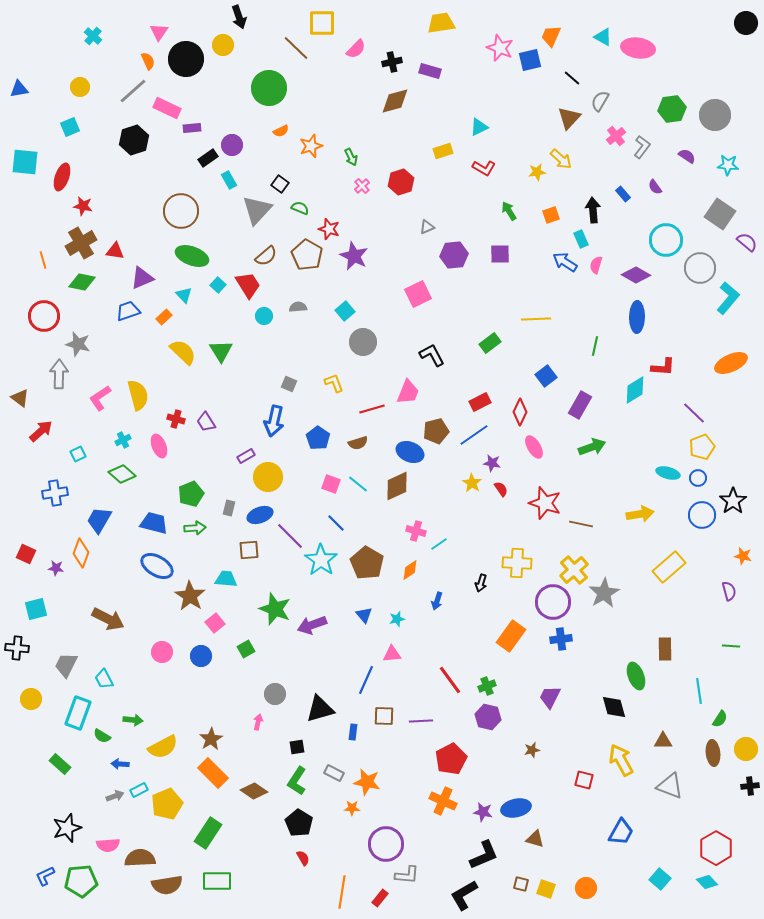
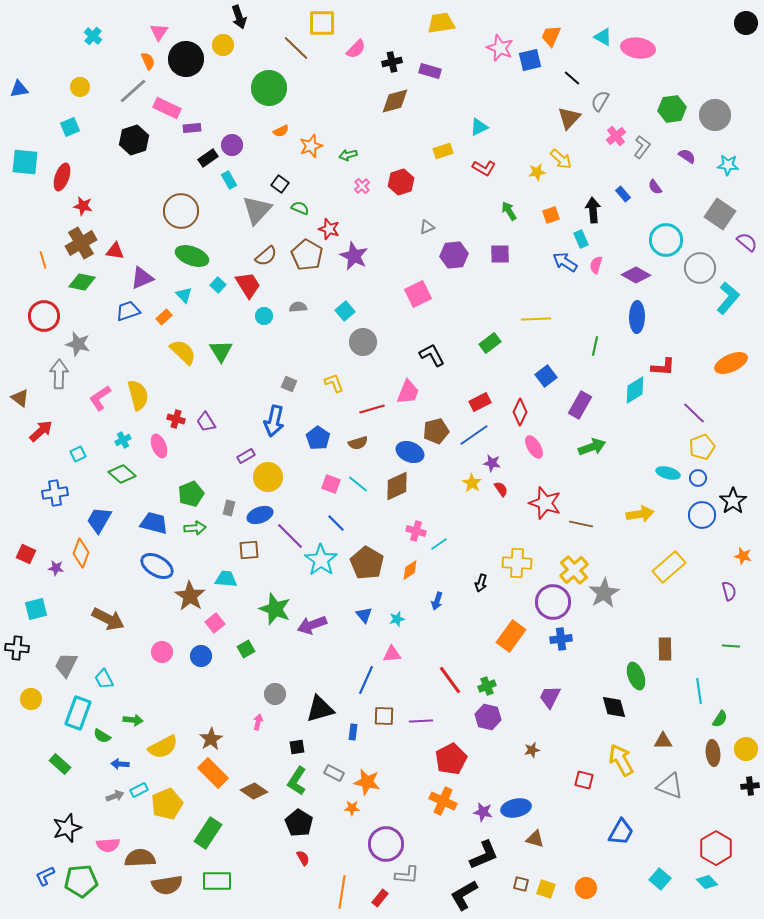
green arrow at (351, 157): moved 3 px left, 2 px up; rotated 102 degrees clockwise
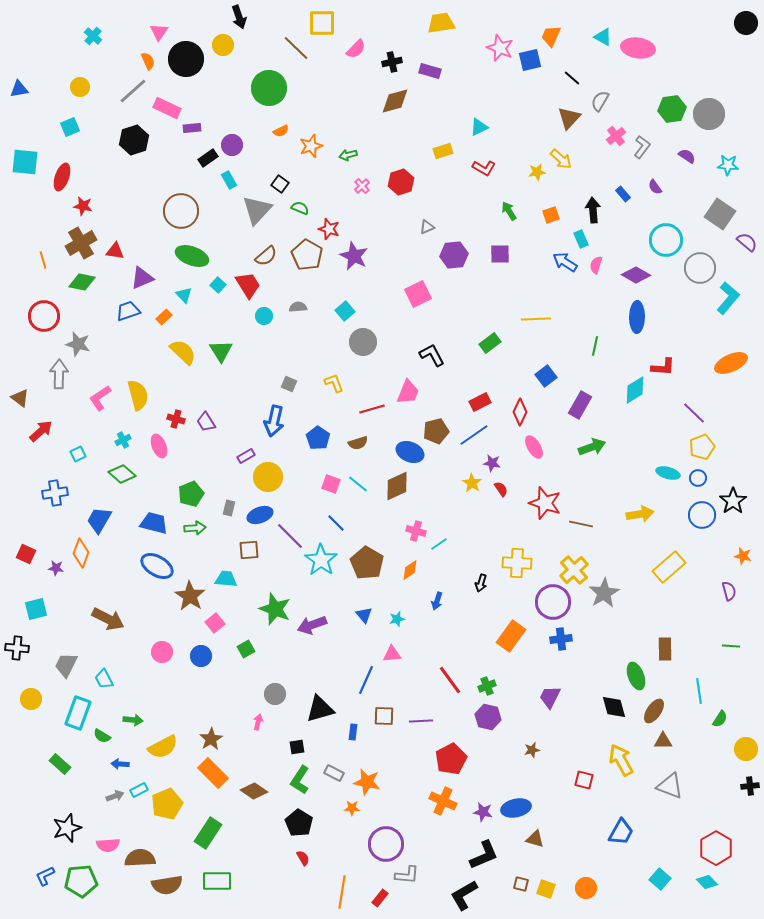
gray circle at (715, 115): moved 6 px left, 1 px up
brown ellipse at (713, 753): moved 59 px left, 42 px up; rotated 40 degrees clockwise
green L-shape at (297, 781): moved 3 px right, 1 px up
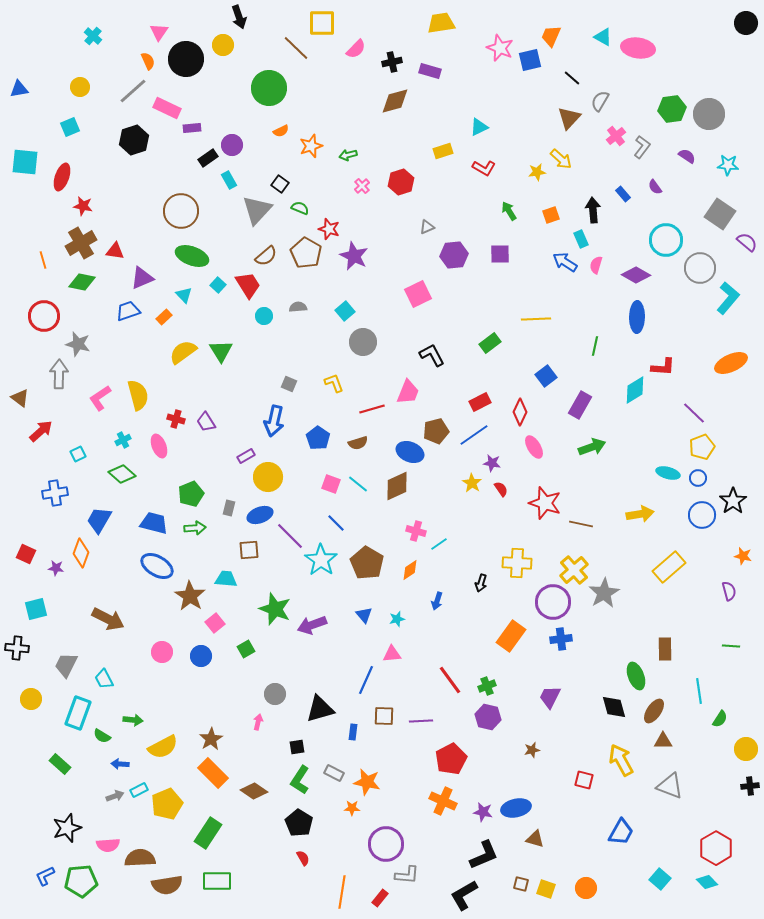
brown pentagon at (307, 255): moved 1 px left, 2 px up
yellow semicircle at (183, 352): rotated 80 degrees counterclockwise
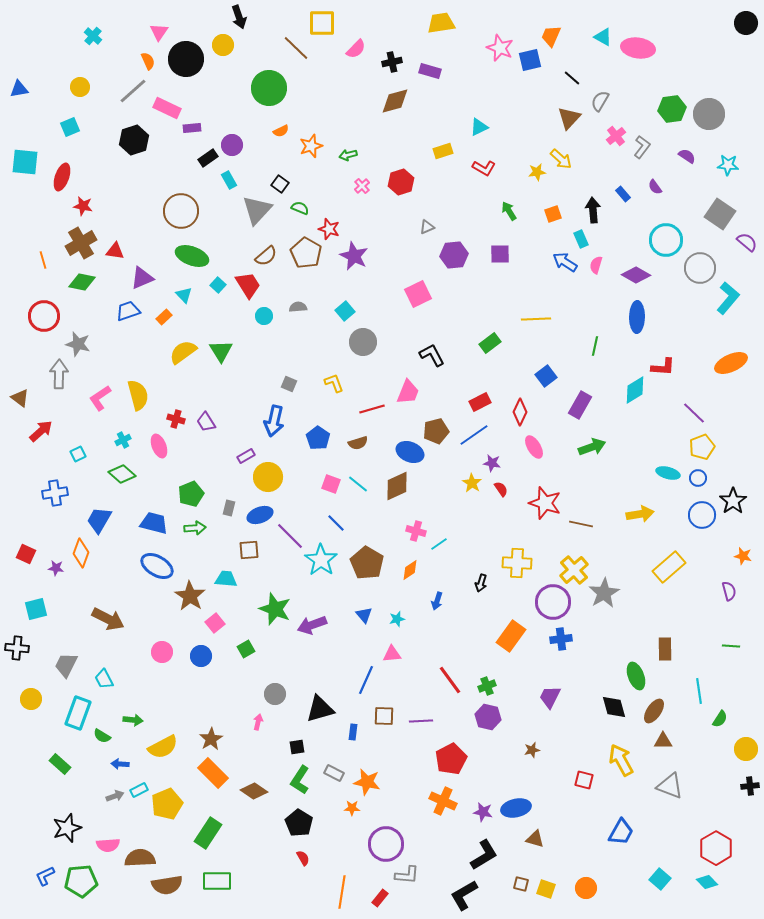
orange square at (551, 215): moved 2 px right, 1 px up
black L-shape at (484, 855): rotated 8 degrees counterclockwise
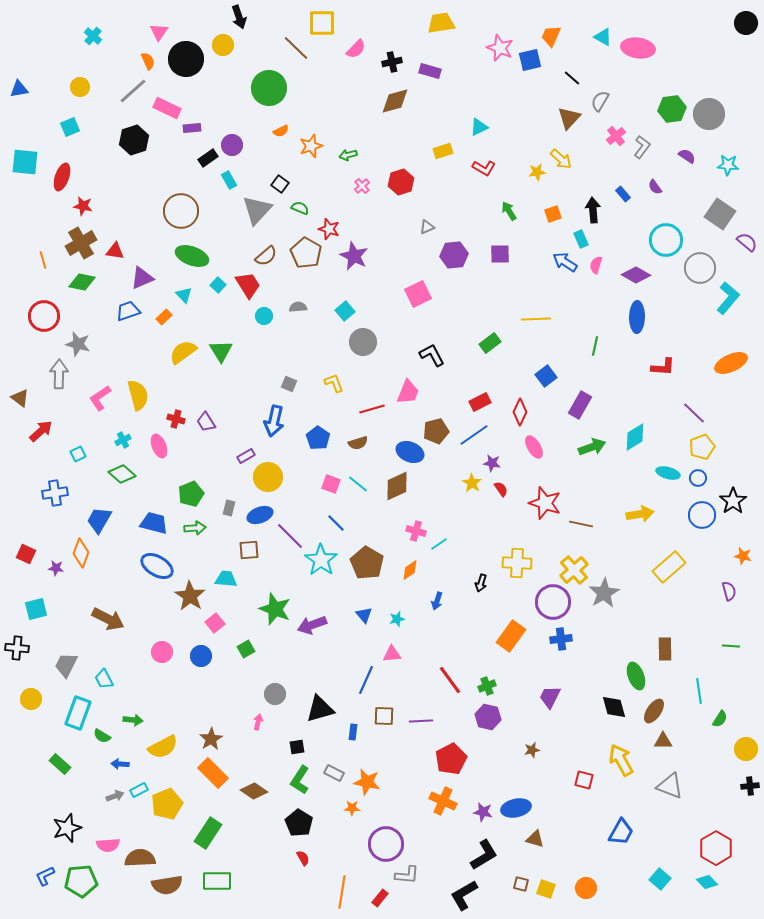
cyan diamond at (635, 390): moved 47 px down
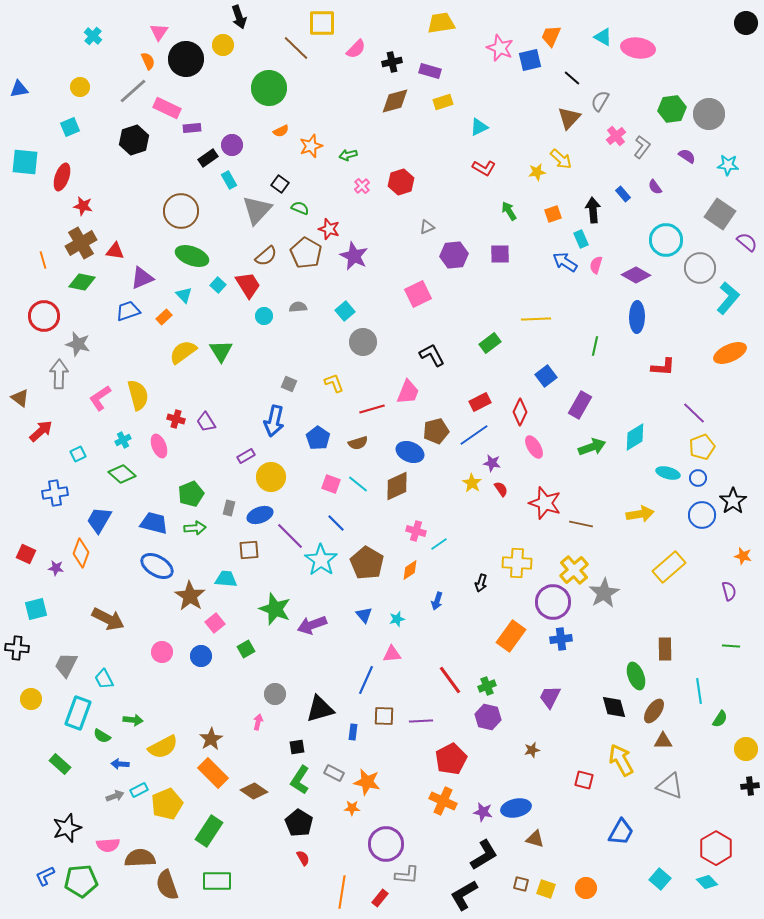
yellow rectangle at (443, 151): moved 49 px up
orange ellipse at (731, 363): moved 1 px left, 10 px up
yellow circle at (268, 477): moved 3 px right
green rectangle at (208, 833): moved 1 px right, 2 px up
brown semicircle at (167, 885): rotated 80 degrees clockwise
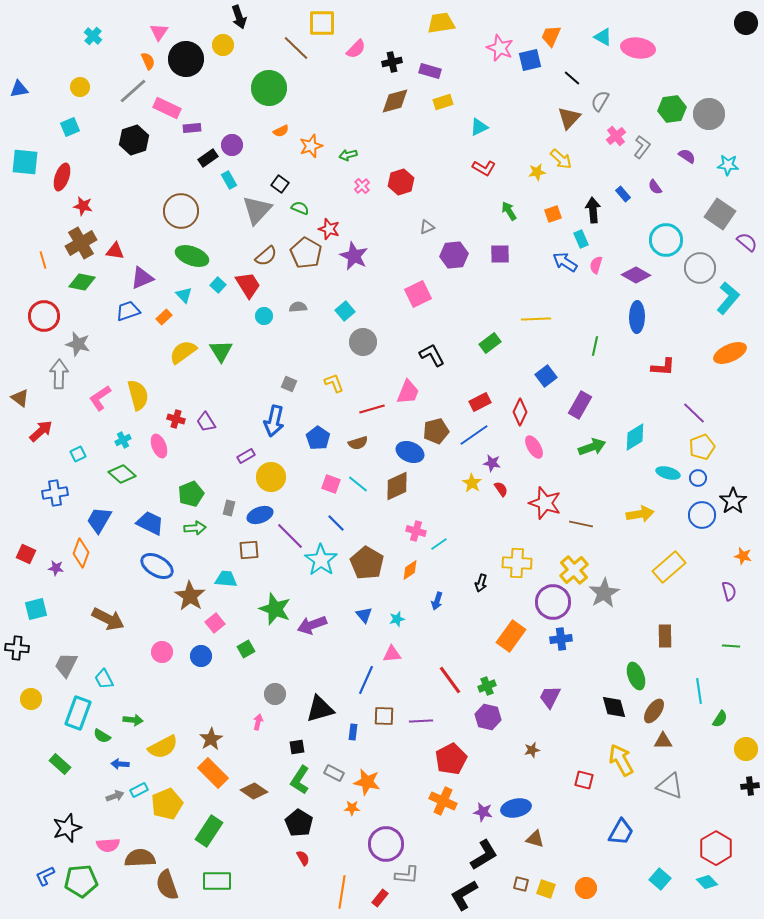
blue trapezoid at (154, 523): moved 4 px left; rotated 12 degrees clockwise
brown rectangle at (665, 649): moved 13 px up
